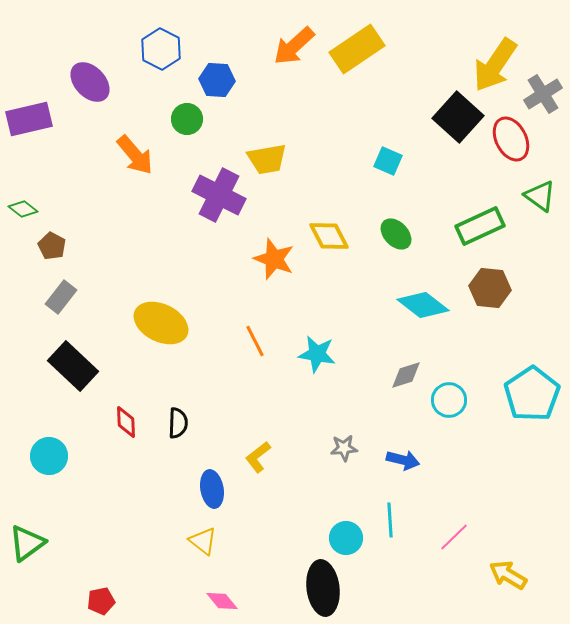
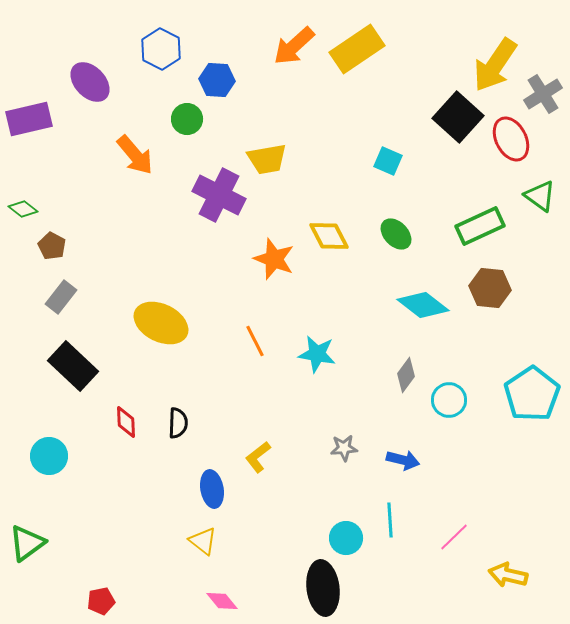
gray diamond at (406, 375): rotated 36 degrees counterclockwise
yellow arrow at (508, 575): rotated 18 degrees counterclockwise
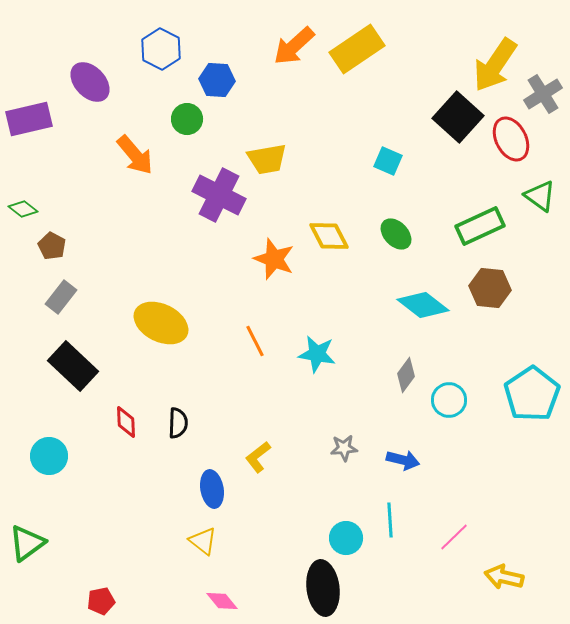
yellow arrow at (508, 575): moved 4 px left, 2 px down
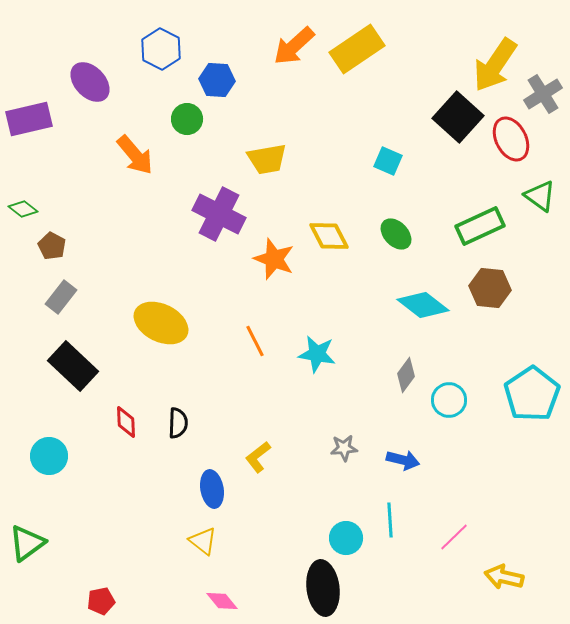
purple cross at (219, 195): moved 19 px down
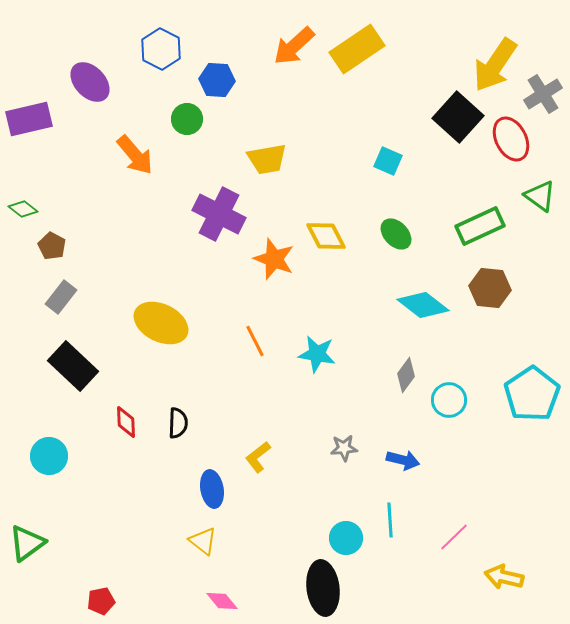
yellow diamond at (329, 236): moved 3 px left
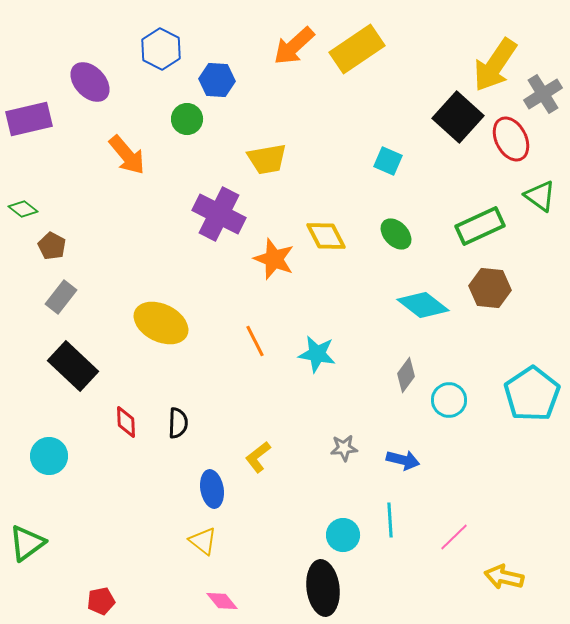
orange arrow at (135, 155): moved 8 px left
cyan circle at (346, 538): moved 3 px left, 3 px up
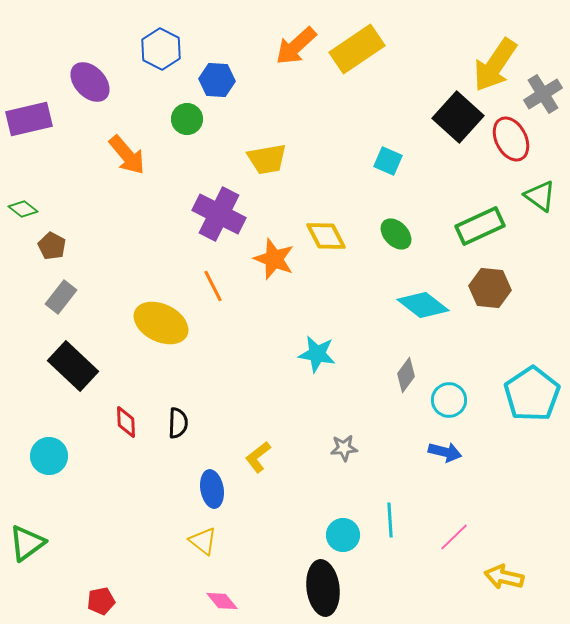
orange arrow at (294, 46): moved 2 px right
orange line at (255, 341): moved 42 px left, 55 px up
blue arrow at (403, 460): moved 42 px right, 8 px up
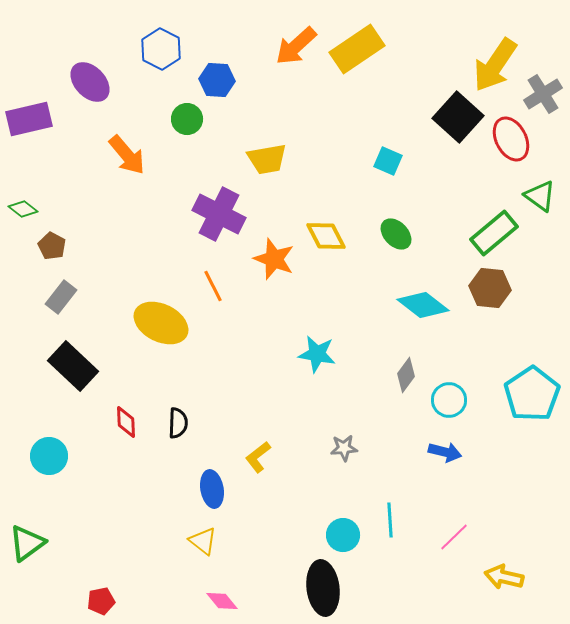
green rectangle at (480, 226): moved 14 px right, 7 px down; rotated 15 degrees counterclockwise
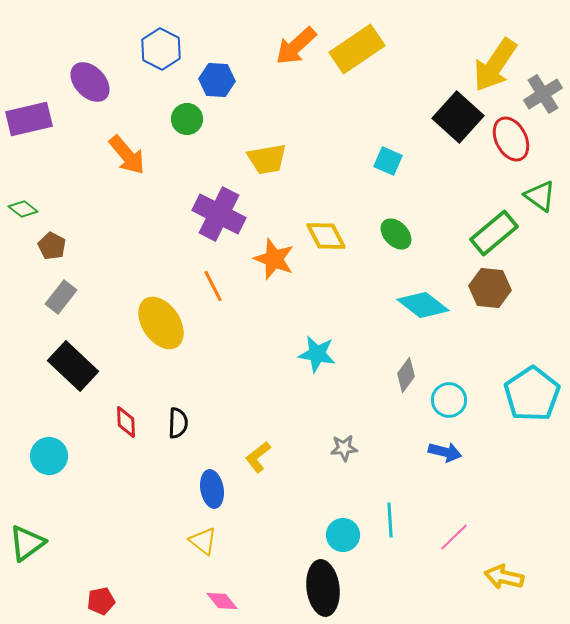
yellow ellipse at (161, 323): rotated 30 degrees clockwise
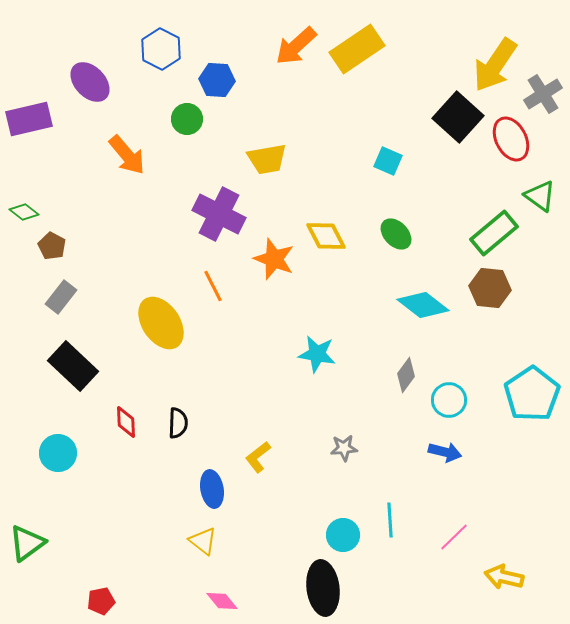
green diamond at (23, 209): moved 1 px right, 3 px down
cyan circle at (49, 456): moved 9 px right, 3 px up
